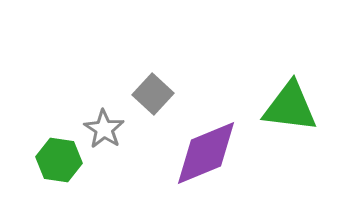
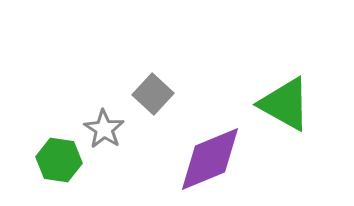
green triangle: moved 5 px left, 3 px up; rotated 22 degrees clockwise
purple diamond: moved 4 px right, 6 px down
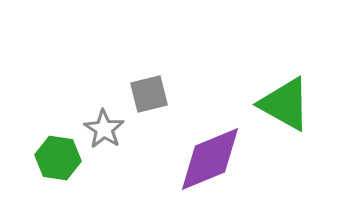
gray square: moved 4 px left; rotated 33 degrees clockwise
green hexagon: moved 1 px left, 2 px up
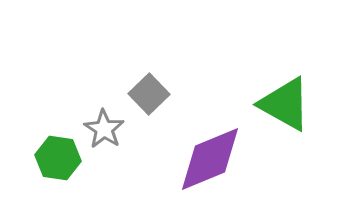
gray square: rotated 30 degrees counterclockwise
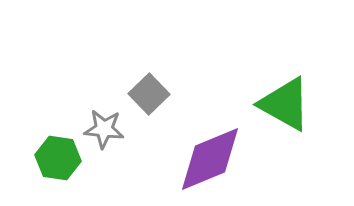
gray star: rotated 27 degrees counterclockwise
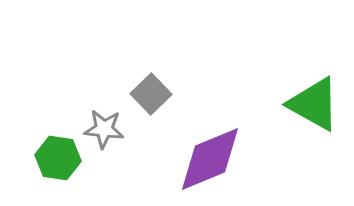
gray square: moved 2 px right
green triangle: moved 29 px right
